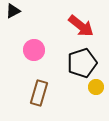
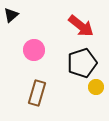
black triangle: moved 2 px left, 4 px down; rotated 14 degrees counterclockwise
brown rectangle: moved 2 px left
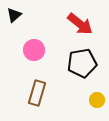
black triangle: moved 3 px right
red arrow: moved 1 px left, 2 px up
black pentagon: rotated 8 degrees clockwise
yellow circle: moved 1 px right, 13 px down
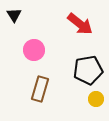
black triangle: rotated 21 degrees counterclockwise
black pentagon: moved 6 px right, 7 px down
brown rectangle: moved 3 px right, 4 px up
yellow circle: moved 1 px left, 1 px up
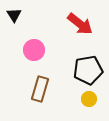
yellow circle: moved 7 px left
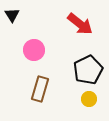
black triangle: moved 2 px left
black pentagon: rotated 16 degrees counterclockwise
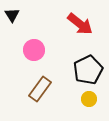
brown rectangle: rotated 20 degrees clockwise
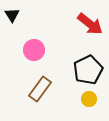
red arrow: moved 10 px right
